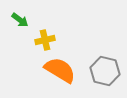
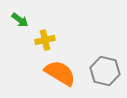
orange semicircle: moved 3 px down
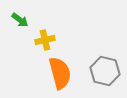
orange semicircle: rotated 44 degrees clockwise
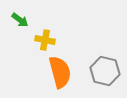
yellow cross: rotated 24 degrees clockwise
orange semicircle: moved 1 px up
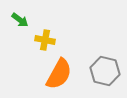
orange semicircle: moved 1 px left, 2 px down; rotated 44 degrees clockwise
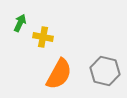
green arrow: moved 3 px down; rotated 102 degrees counterclockwise
yellow cross: moved 2 px left, 3 px up
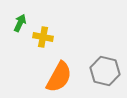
orange semicircle: moved 3 px down
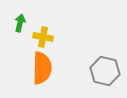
green arrow: rotated 12 degrees counterclockwise
orange semicircle: moved 17 px left, 9 px up; rotated 28 degrees counterclockwise
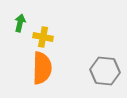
gray hexagon: rotated 8 degrees counterclockwise
